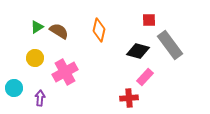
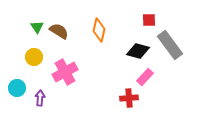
green triangle: rotated 32 degrees counterclockwise
yellow circle: moved 1 px left, 1 px up
cyan circle: moved 3 px right
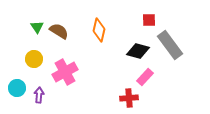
yellow circle: moved 2 px down
purple arrow: moved 1 px left, 3 px up
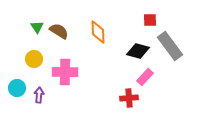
red square: moved 1 px right
orange diamond: moved 1 px left, 2 px down; rotated 15 degrees counterclockwise
gray rectangle: moved 1 px down
pink cross: rotated 30 degrees clockwise
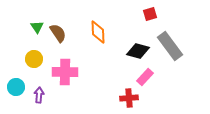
red square: moved 6 px up; rotated 16 degrees counterclockwise
brown semicircle: moved 1 px left, 2 px down; rotated 24 degrees clockwise
cyan circle: moved 1 px left, 1 px up
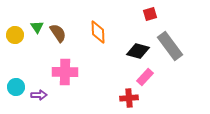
yellow circle: moved 19 px left, 24 px up
purple arrow: rotated 84 degrees clockwise
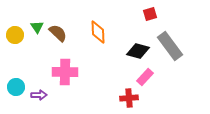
brown semicircle: rotated 12 degrees counterclockwise
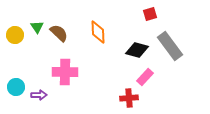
brown semicircle: moved 1 px right
black diamond: moved 1 px left, 1 px up
